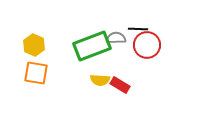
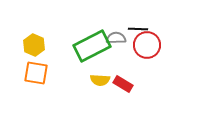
green rectangle: rotated 6 degrees counterclockwise
red rectangle: moved 3 px right, 1 px up
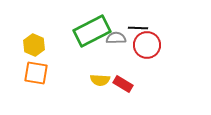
black line: moved 1 px up
green rectangle: moved 15 px up
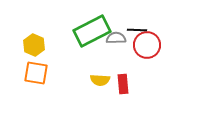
black line: moved 1 px left, 2 px down
red rectangle: rotated 54 degrees clockwise
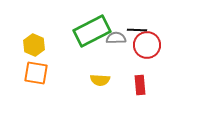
red rectangle: moved 17 px right, 1 px down
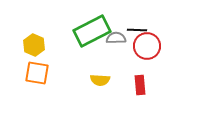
red circle: moved 1 px down
orange square: moved 1 px right
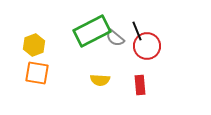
black line: moved 1 px down; rotated 66 degrees clockwise
gray semicircle: moved 1 px left; rotated 138 degrees counterclockwise
yellow hexagon: rotated 15 degrees clockwise
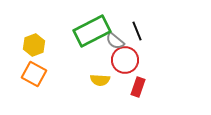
gray semicircle: moved 3 px down
red circle: moved 22 px left, 14 px down
orange square: moved 3 px left, 1 px down; rotated 20 degrees clockwise
red rectangle: moved 2 px left, 2 px down; rotated 24 degrees clockwise
